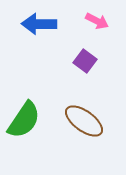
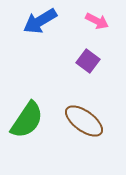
blue arrow: moved 1 px right, 3 px up; rotated 32 degrees counterclockwise
purple square: moved 3 px right
green semicircle: moved 3 px right
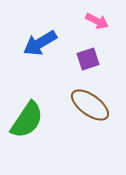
blue arrow: moved 22 px down
purple square: moved 2 px up; rotated 35 degrees clockwise
brown ellipse: moved 6 px right, 16 px up
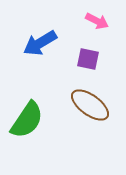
purple square: rotated 30 degrees clockwise
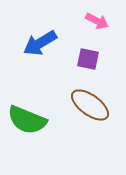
green semicircle: rotated 78 degrees clockwise
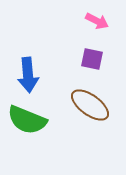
blue arrow: moved 12 px left, 32 px down; rotated 64 degrees counterclockwise
purple square: moved 4 px right
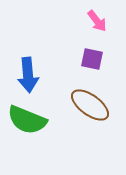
pink arrow: rotated 25 degrees clockwise
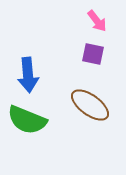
purple square: moved 1 px right, 5 px up
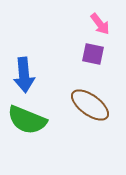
pink arrow: moved 3 px right, 3 px down
blue arrow: moved 4 px left
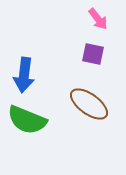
pink arrow: moved 2 px left, 5 px up
blue arrow: rotated 12 degrees clockwise
brown ellipse: moved 1 px left, 1 px up
